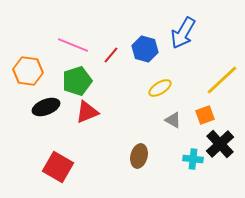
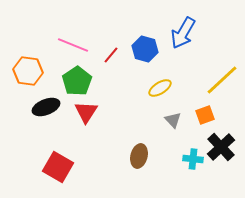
green pentagon: rotated 16 degrees counterclockwise
red triangle: moved 1 px left; rotated 35 degrees counterclockwise
gray triangle: rotated 18 degrees clockwise
black cross: moved 1 px right, 3 px down
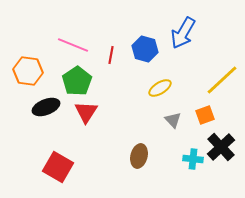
red line: rotated 30 degrees counterclockwise
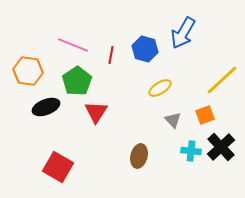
red triangle: moved 10 px right
cyan cross: moved 2 px left, 8 px up
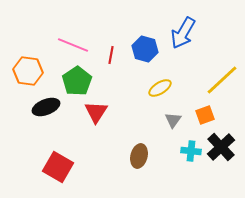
gray triangle: rotated 18 degrees clockwise
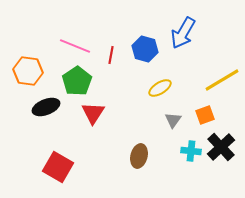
pink line: moved 2 px right, 1 px down
yellow line: rotated 12 degrees clockwise
red triangle: moved 3 px left, 1 px down
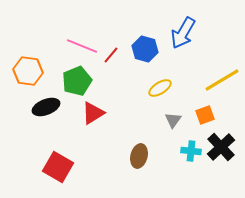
pink line: moved 7 px right
red line: rotated 30 degrees clockwise
green pentagon: rotated 12 degrees clockwise
red triangle: rotated 25 degrees clockwise
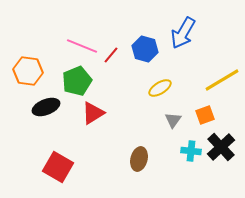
brown ellipse: moved 3 px down
